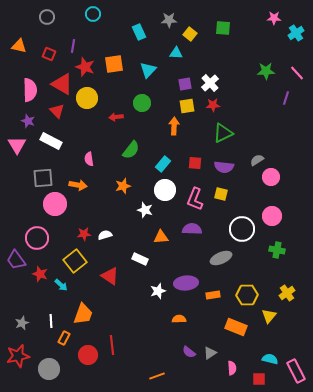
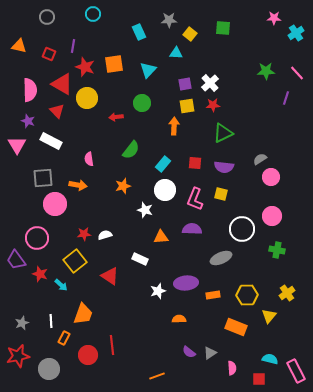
gray semicircle at (257, 160): moved 3 px right, 1 px up
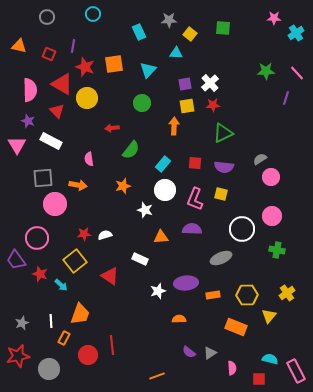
red arrow at (116, 117): moved 4 px left, 11 px down
orange trapezoid at (83, 314): moved 3 px left
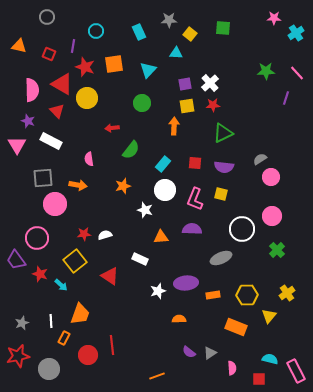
cyan circle at (93, 14): moved 3 px right, 17 px down
pink semicircle at (30, 90): moved 2 px right
green cross at (277, 250): rotated 35 degrees clockwise
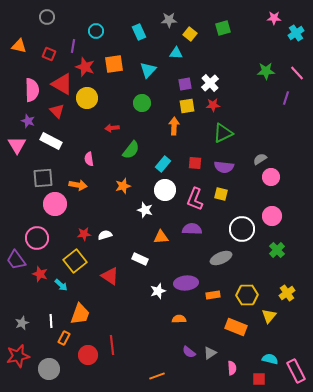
green square at (223, 28): rotated 21 degrees counterclockwise
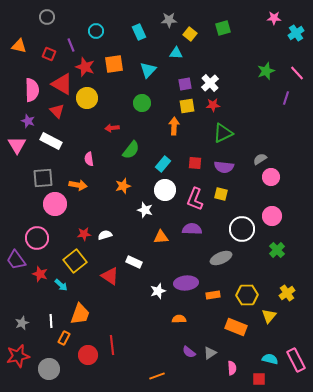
purple line at (73, 46): moved 2 px left, 1 px up; rotated 32 degrees counterclockwise
green star at (266, 71): rotated 18 degrees counterclockwise
white rectangle at (140, 259): moved 6 px left, 3 px down
pink rectangle at (296, 371): moved 11 px up
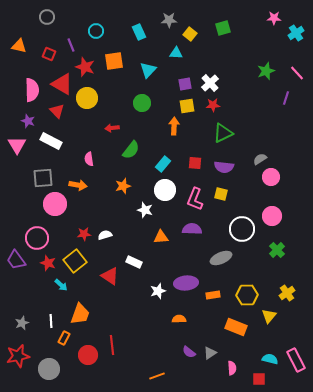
orange square at (114, 64): moved 3 px up
red star at (40, 274): moved 8 px right, 11 px up
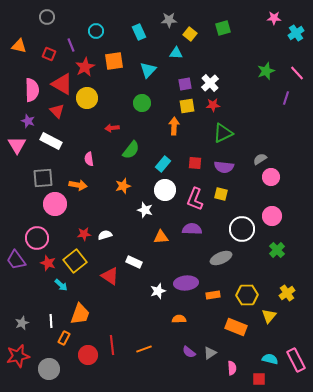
red star at (85, 67): rotated 24 degrees clockwise
orange line at (157, 376): moved 13 px left, 27 px up
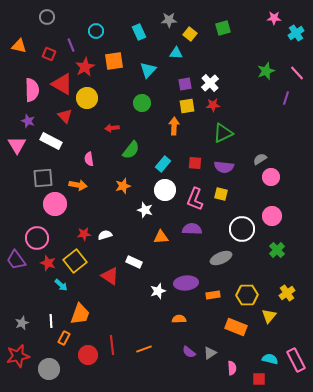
red triangle at (57, 111): moved 8 px right, 5 px down
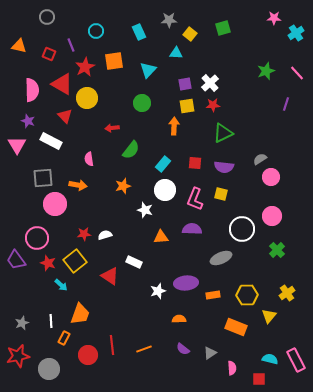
purple line at (286, 98): moved 6 px down
purple semicircle at (189, 352): moved 6 px left, 3 px up
